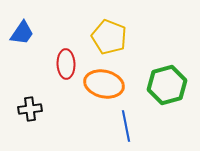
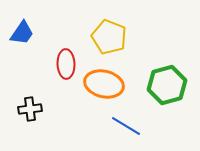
blue line: rotated 48 degrees counterclockwise
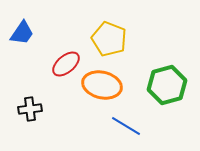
yellow pentagon: moved 2 px down
red ellipse: rotated 52 degrees clockwise
orange ellipse: moved 2 px left, 1 px down
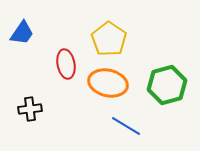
yellow pentagon: rotated 12 degrees clockwise
red ellipse: rotated 60 degrees counterclockwise
orange ellipse: moved 6 px right, 2 px up
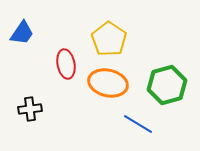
blue line: moved 12 px right, 2 px up
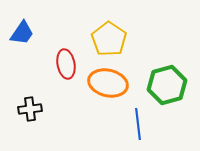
blue line: rotated 52 degrees clockwise
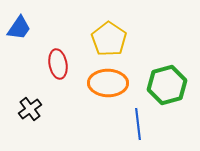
blue trapezoid: moved 3 px left, 5 px up
red ellipse: moved 8 px left
orange ellipse: rotated 12 degrees counterclockwise
black cross: rotated 30 degrees counterclockwise
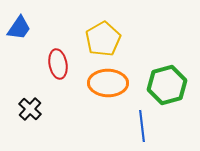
yellow pentagon: moved 6 px left; rotated 8 degrees clockwise
black cross: rotated 10 degrees counterclockwise
blue line: moved 4 px right, 2 px down
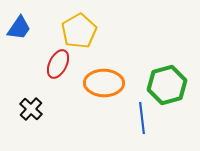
yellow pentagon: moved 24 px left, 8 px up
red ellipse: rotated 36 degrees clockwise
orange ellipse: moved 4 px left
black cross: moved 1 px right
blue line: moved 8 px up
